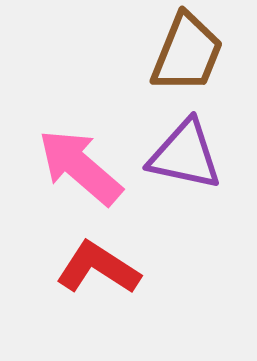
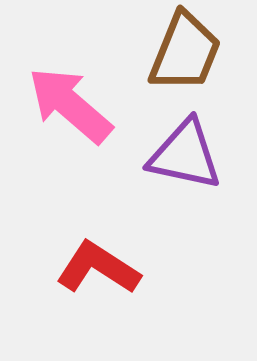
brown trapezoid: moved 2 px left, 1 px up
pink arrow: moved 10 px left, 62 px up
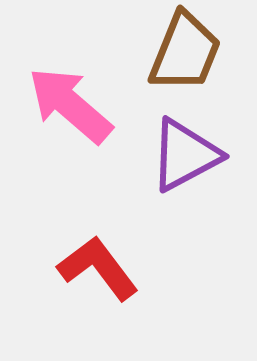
purple triangle: rotated 40 degrees counterclockwise
red L-shape: rotated 20 degrees clockwise
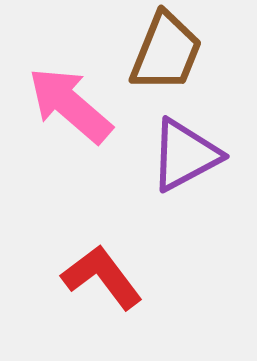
brown trapezoid: moved 19 px left
red L-shape: moved 4 px right, 9 px down
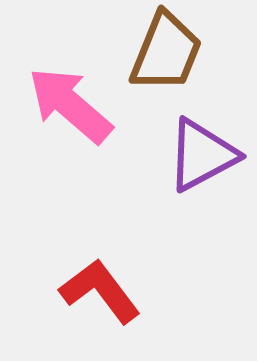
purple triangle: moved 17 px right
red L-shape: moved 2 px left, 14 px down
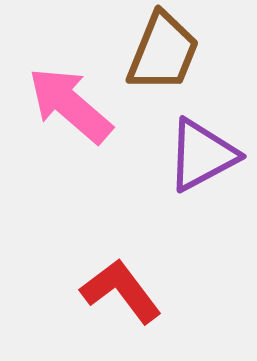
brown trapezoid: moved 3 px left
red L-shape: moved 21 px right
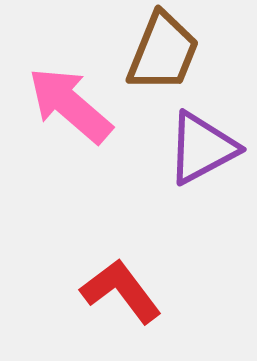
purple triangle: moved 7 px up
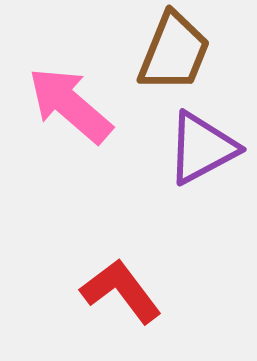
brown trapezoid: moved 11 px right
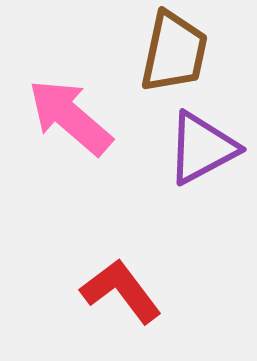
brown trapezoid: rotated 10 degrees counterclockwise
pink arrow: moved 12 px down
